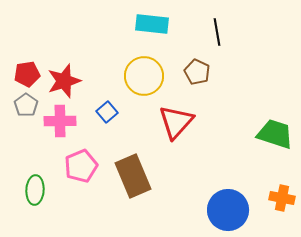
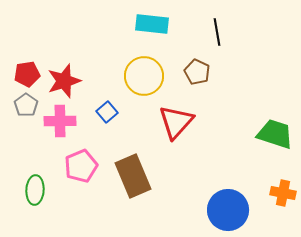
orange cross: moved 1 px right, 5 px up
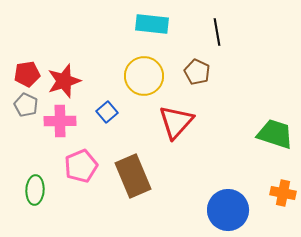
gray pentagon: rotated 10 degrees counterclockwise
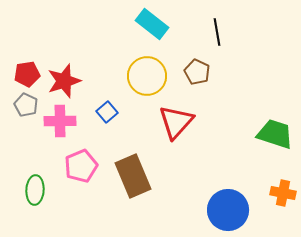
cyan rectangle: rotated 32 degrees clockwise
yellow circle: moved 3 px right
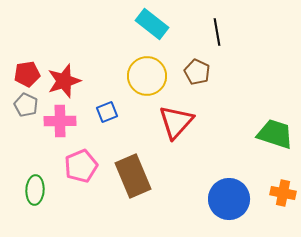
blue square: rotated 20 degrees clockwise
blue circle: moved 1 px right, 11 px up
